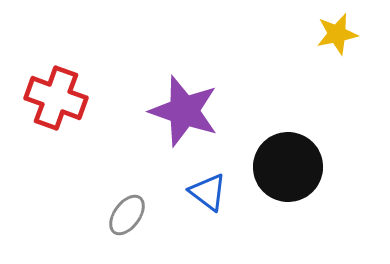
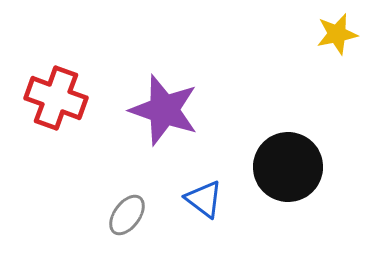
purple star: moved 20 px left, 1 px up
blue triangle: moved 4 px left, 7 px down
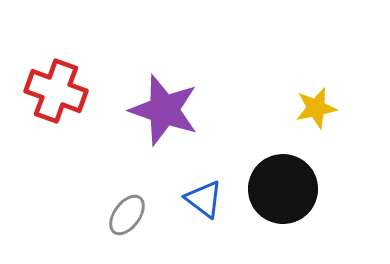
yellow star: moved 21 px left, 74 px down
red cross: moved 7 px up
black circle: moved 5 px left, 22 px down
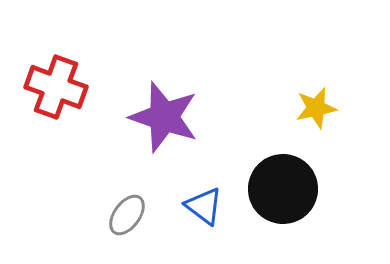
red cross: moved 4 px up
purple star: moved 7 px down
blue triangle: moved 7 px down
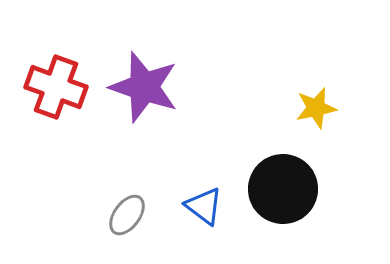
purple star: moved 20 px left, 30 px up
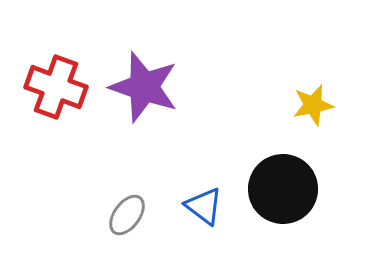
yellow star: moved 3 px left, 3 px up
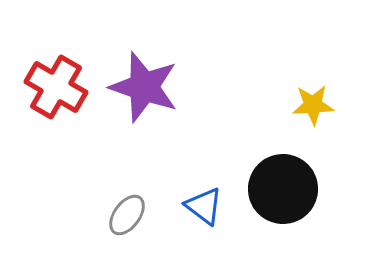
red cross: rotated 10 degrees clockwise
yellow star: rotated 9 degrees clockwise
